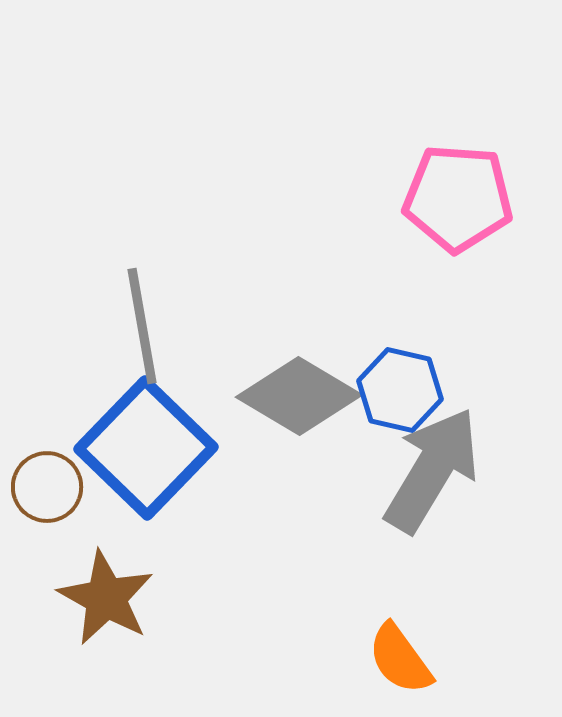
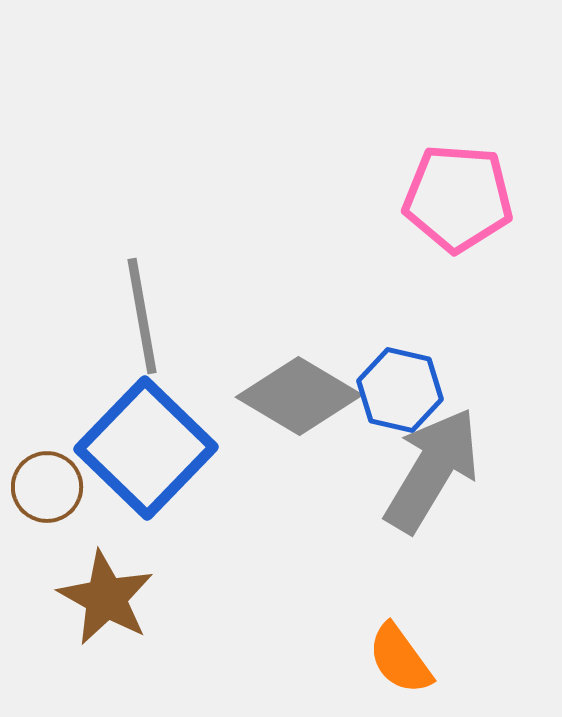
gray line: moved 10 px up
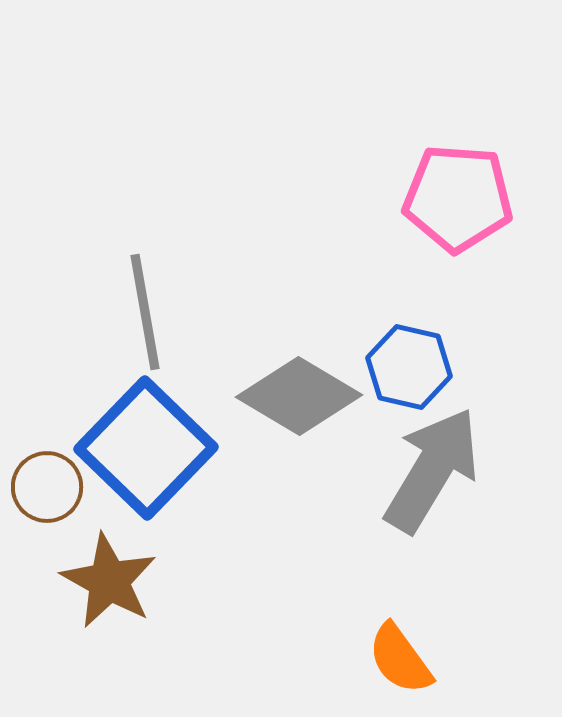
gray line: moved 3 px right, 4 px up
blue hexagon: moved 9 px right, 23 px up
brown star: moved 3 px right, 17 px up
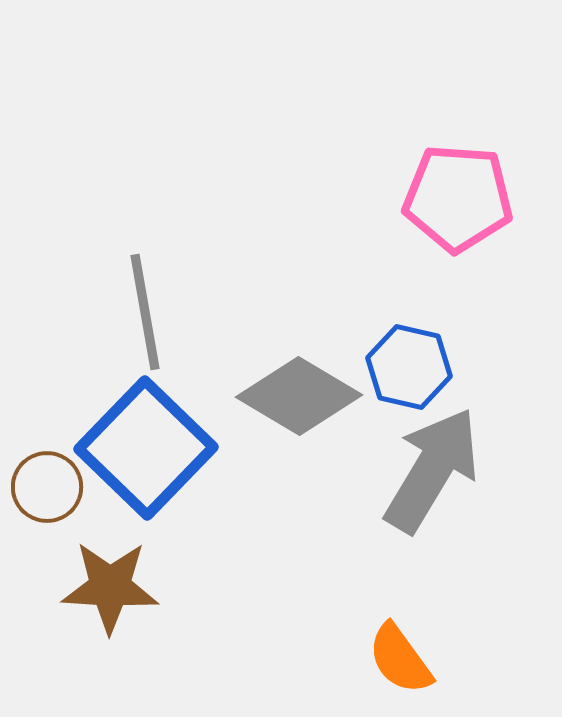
brown star: moved 1 px right, 6 px down; rotated 26 degrees counterclockwise
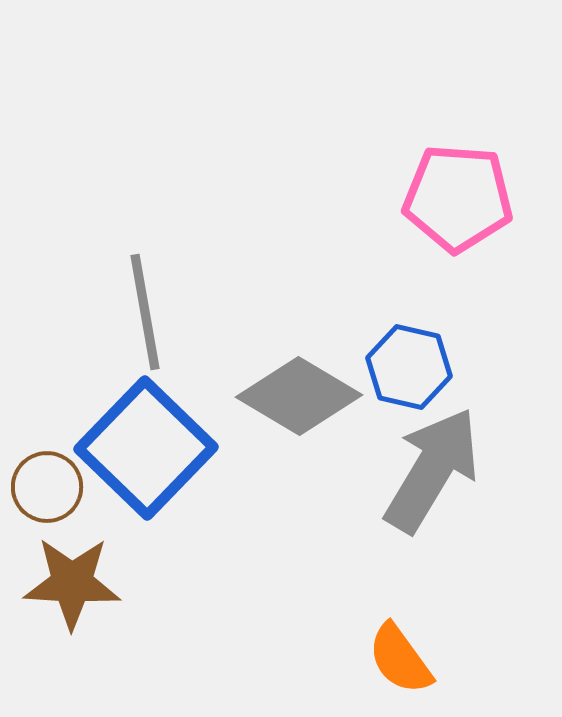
brown star: moved 38 px left, 4 px up
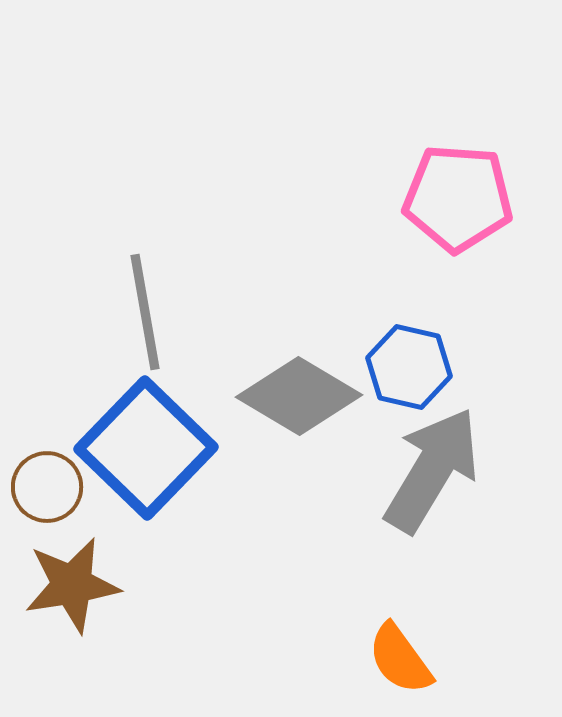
brown star: moved 2 px down; rotated 12 degrees counterclockwise
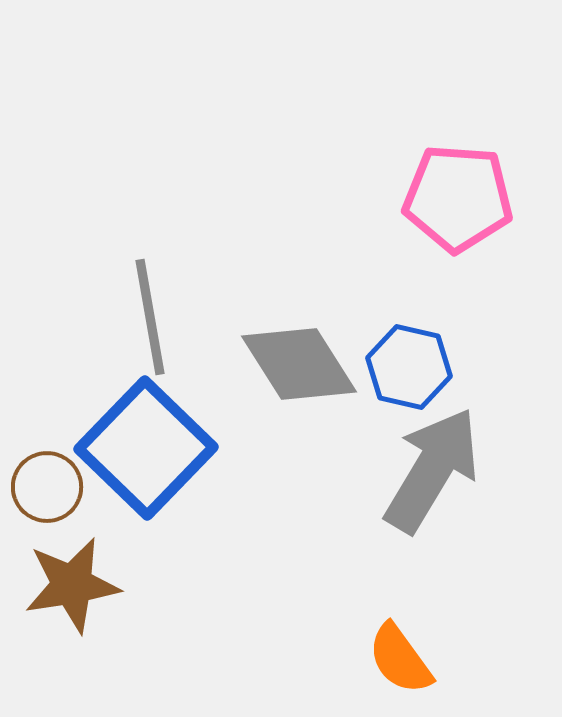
gray line: moved 5 px right, 5 px down
gray diamond: moved 32 px up; rotated 27 degrees clockwise
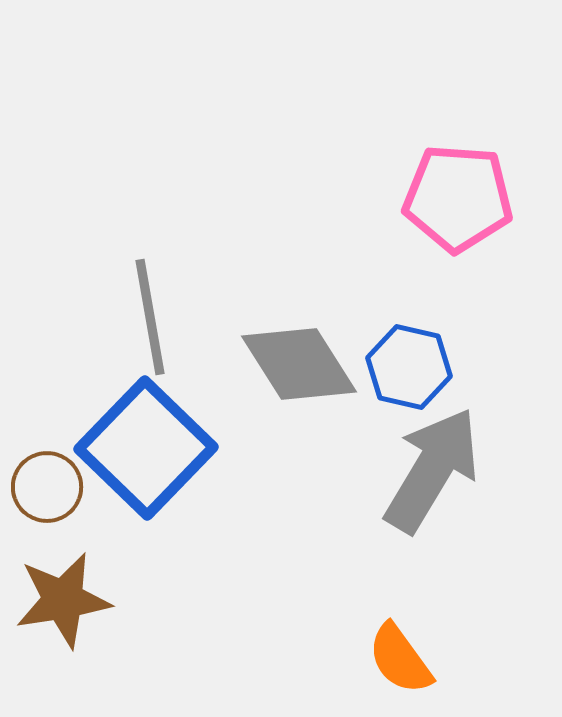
brown star: moved 9 px left, 15 px down
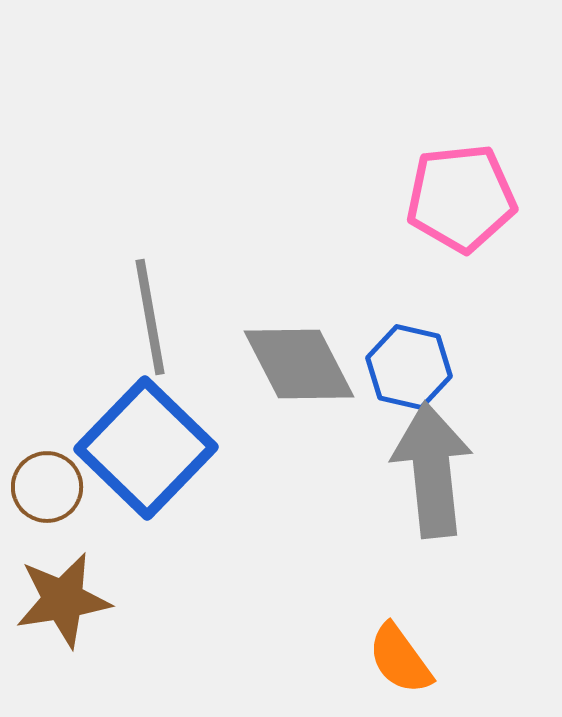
pink pentagon: moved 3 px right; rotated 10 degrees counterclockwise
gray diamond: rotated 5 degrees clockwise
gray arrow: rotated 37 degrees counterclockwise
